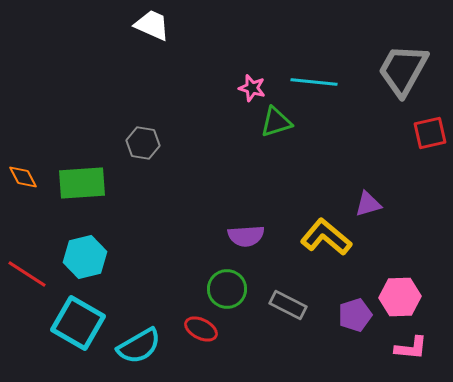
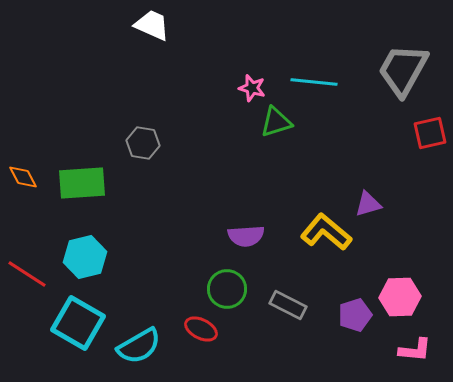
yellow L-shape: moved 5 px up
pink L-shape: moved 4 px right, 2 px down
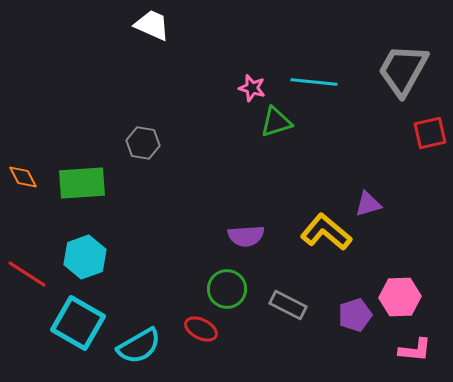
cyan hexagon: rotated 6 degrees counterclockwise
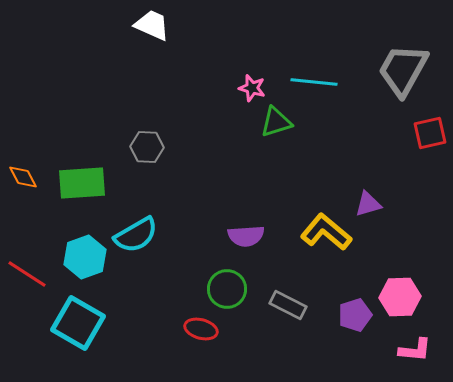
gray hexagon: moved 4 px right, 4 px down; rotated 8 degrees counterclockwise
red ellipse: rotated 12 degrees counterclockwise
cyan semicircle: moved 3 px left, 111 px up
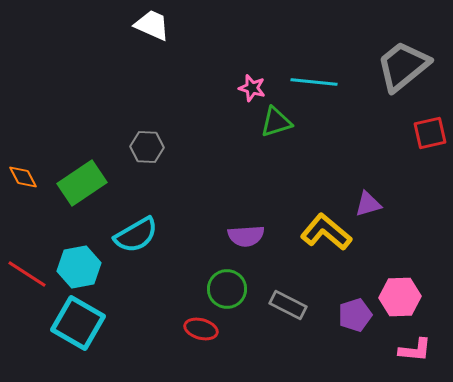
gray trapezoid: moved 4 px up; rotated 22 degrees clockwise
green rectangle: rotated 30 degrees counterclockwise
cyan hexagon: moved 6 px left, 10 px down; rotated 9 degrees clockwise
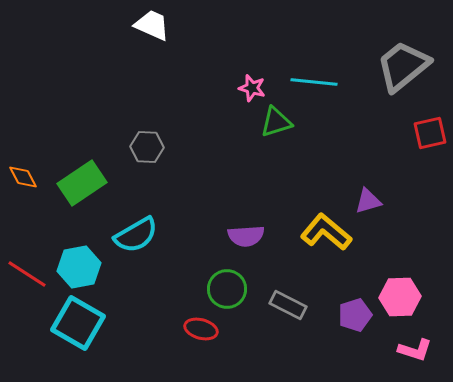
purple triangle: moved 3 px up
pink L-shape: rotated 12 degrees clockwise
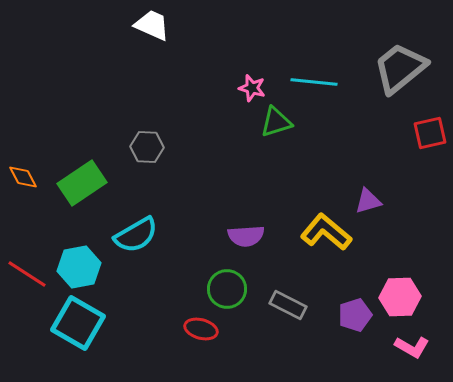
gray trapezoid: moved 3 px left, 2 px down
pink L-shape: moved 3 px left, 3 px up; rotated 12 degrees clockwise
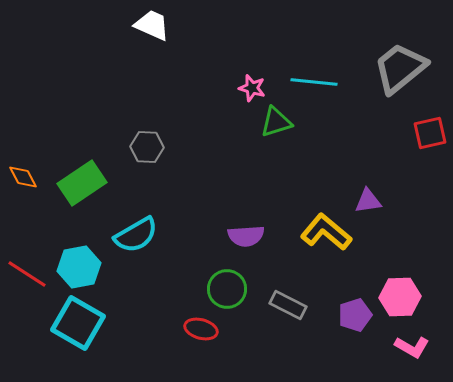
purple triangle: rotated 8 degrees clockwise
